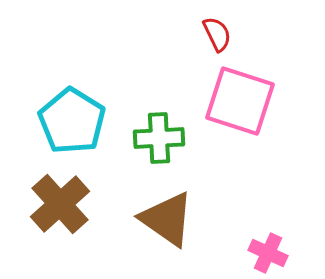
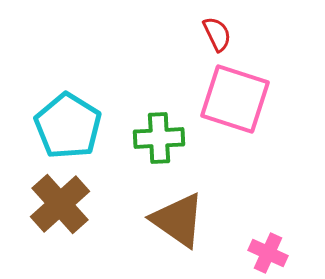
pink square: moved 5 px left, 2 px up
cyan pentagon: moved 4 px left, 5 px down
brown triangle: moved 11 px right, 1 px down
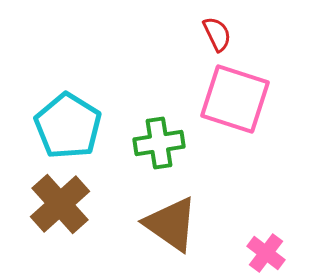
green cross: moved 5 px down; rotated 6 degrees counterclockwise
brown triangle: moved 7 px left, 4 px down
pink cross: moved 2 px left; rotated 12 degrees clockwise
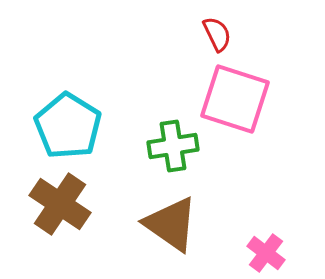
green cross: moved 14 px right, 3 px down
brown cross: rotated 14 degrees counterclockwise
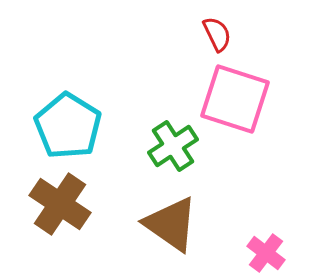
green cross: rotated 24 degrees counterclockwise
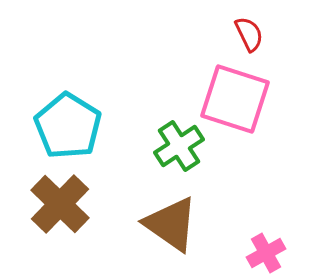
red semicircle: moved 32 px right
green cross: moved 6 px right
brown cross: rotated 10 degrees clockwise
pink cross: rotated 24 degrees clockwise
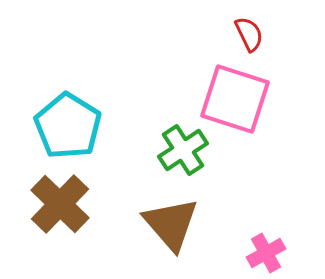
green cross: moved 4 px right, 4 px down
brown triangle: rotated 14 degrees clockwise
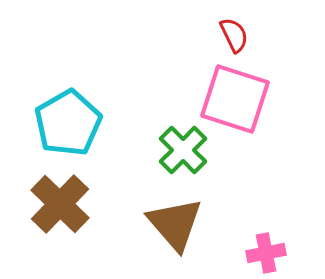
red semicircle: moved 15 px left, 1 px down
cyan pentagon: moved 3 px up; rotated 10 degrees clockwise
green cross: rotated 12 degrees counterclockwise
brown triangle: moved 4 px right
pink cross: rotated 18 degrees clockwise
